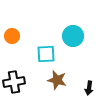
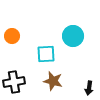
brown star: moved 4 px left, 1 px down
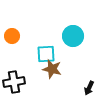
brown star: moved 1 px left, 12 px up
black arrow: rotated 16 degrees clockwise
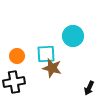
orange circle: moved 5 px right, 20 px down
brown star: moved 1 px up
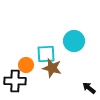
cyan circle: moved 1 px right, 5 px down
orange circle: moved 9 px right, 9 px down
black cross: moved 1 px right, 1 px up; rotated 10 degrees clockwise
black arrow: rotated 104 degrees clockwise
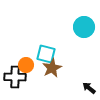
cyan circle: moved 10 px right, 14 px up
cyan square: rotated 18 degrees clockwise
brown star: rotated 30 degrees clockwise
black cross: moved 4 px up
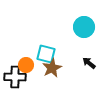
black arrow: moved 25 px up
